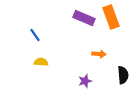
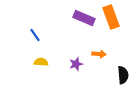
purple star: moved 9 px left, 17 px up
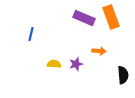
blue line: moved 4 px left, 1 px up; rotated 48 degrees clockwise
orange arrow: moved 3 px up
yellow semicircle: moved 13 px right, 2 px down
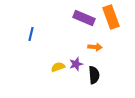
orange arrow: moved 4 px left, 4 px up
yellow semicircle: moved 4 px right, 3 px down; rotated 24 degrees counterclockwise
black semicircle: moved 29 px left
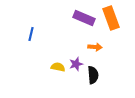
orange rectangle: moved 1 px down
yellow semicircle: rotated 32 degrees clockwise
black semicircle: moved 1 px left
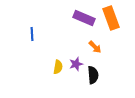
blue line: moved 1 px right; rotated 16 degrees counterclockwise
orange arrow: rotated 40 degrees clockwise
yellow semicircle: rotated 88 degrees clockwise
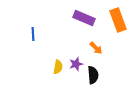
orange rectangle: moved 7 px right, 2 px down
blue line: moved 1 px right
orange arrow: moved 1 px right, 1 px down
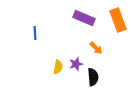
blue line: moved 2 px right, 1 px up
black semicircle: moved 2 px down
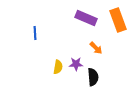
purple rectangle: moved 2 px right
purple star: rotated 16 degrees clockwise
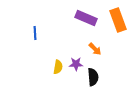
orange arrow: moved 1 px left, 1 px down
